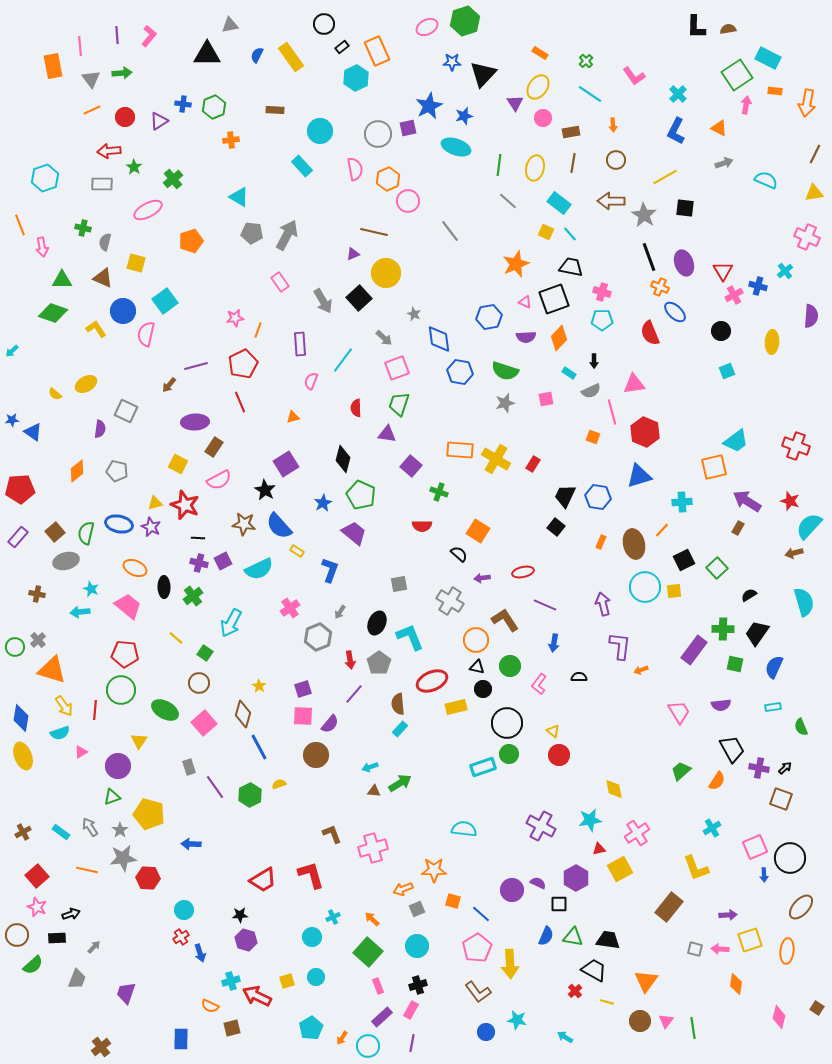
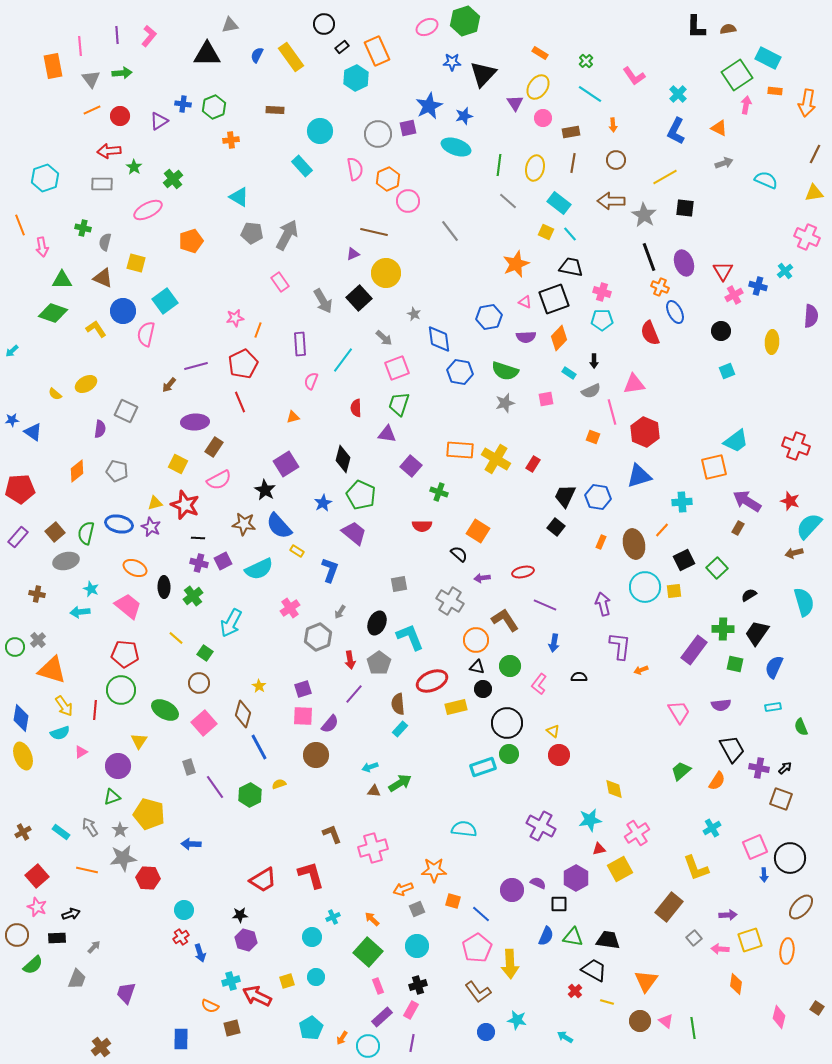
red circle at (125, 117): moved 5 px left, 1 px up
blue ellipse at (675, 312): rotated 20 degrees clockwise
gray square at (695, 949): moved 1 px left, 11 px up; rotated 35 degrees clockwise
pink triangle at (666, 1021): rotated 28 degrees counterclockwise
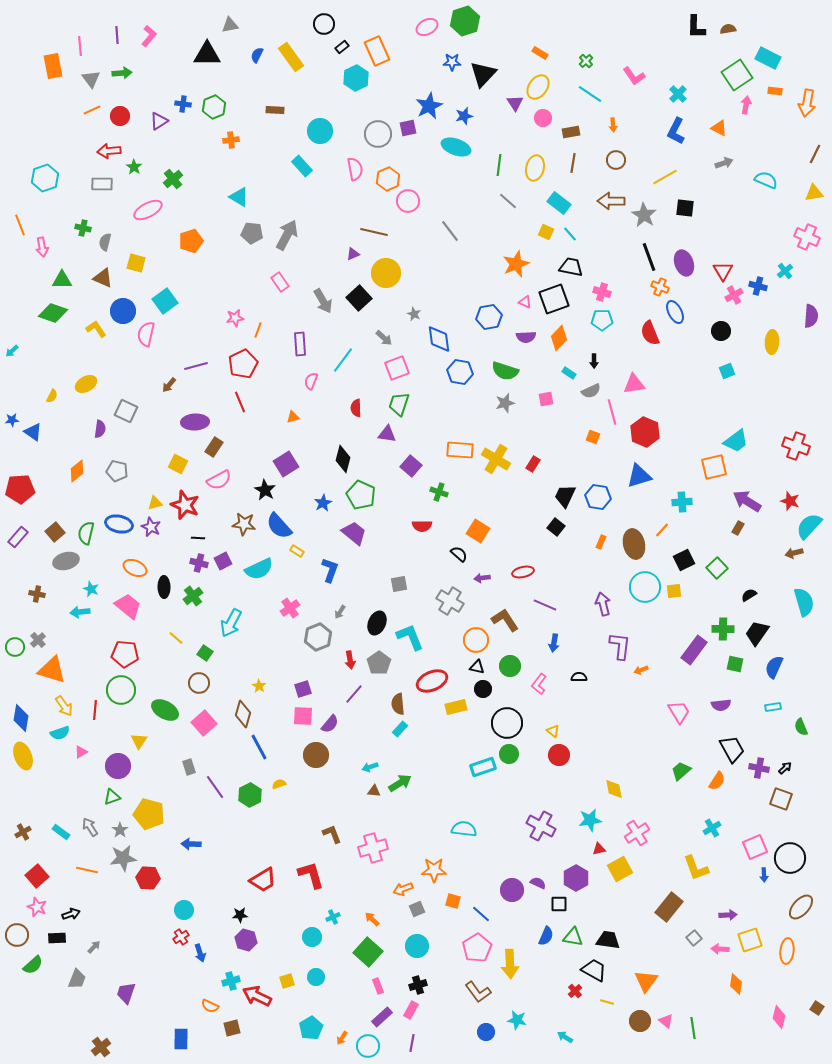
yellow semicircle at (55, 394): moved 3 px left, 2 px down; rotated 104 degrees counterclockwise
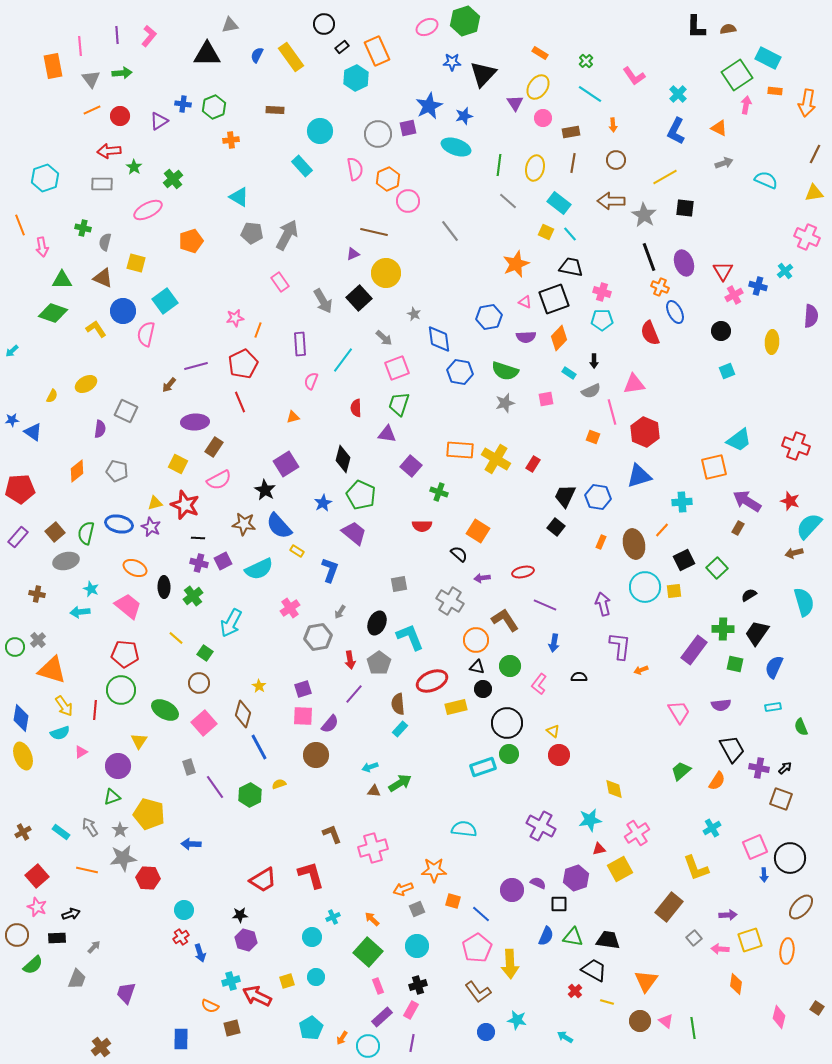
cyan trapezoid at (736, 441): moved 3 px right, 1 px up
gray hexagon at (318, 637): rotated 12 degrees clockwise
purple hexagon at (576, 878): rotated 10 degrees clockwise
